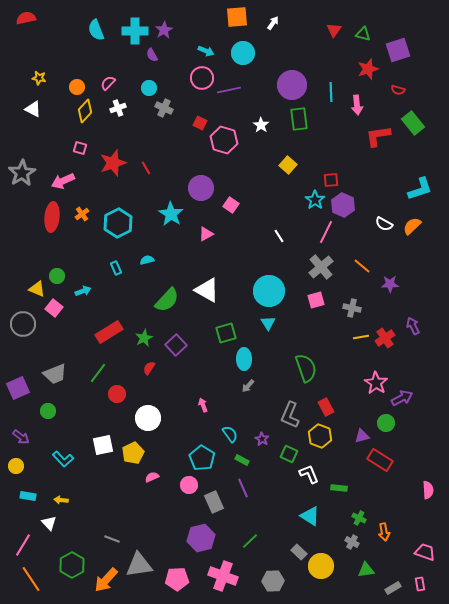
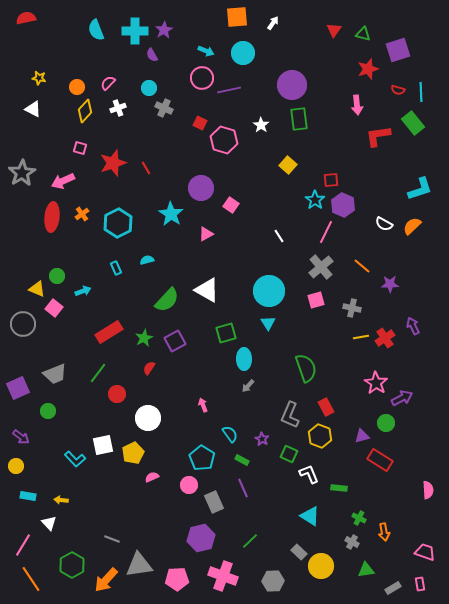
cyan line at (331, 92): moved 90 px right
purple square at (176, 345): moved 1 px left, 4 px up; rotated 15 degrees clockwise
cyan L-shape at (63, 459): moved 12 px right
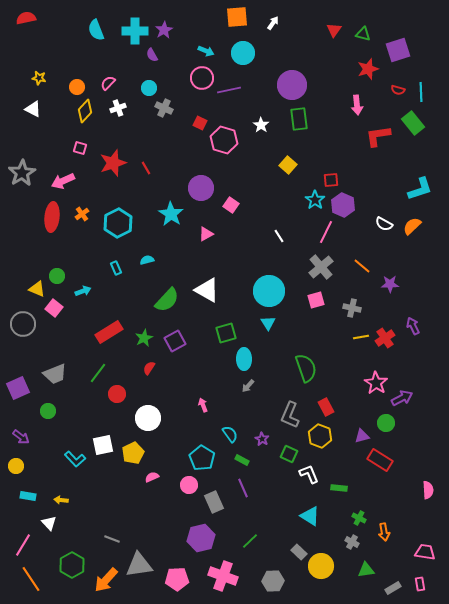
pink trapezoid at (425, 552): rotated 10 degrees counterclockwise
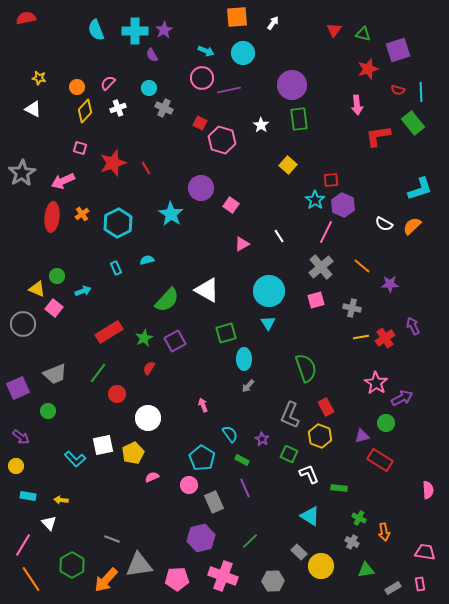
pink hexagon at (224, 140): moved 2 px left
pink triangle at (206, 234): moved 36 px right, 10 px down
purple line at (243, 488): moved 2 px right
